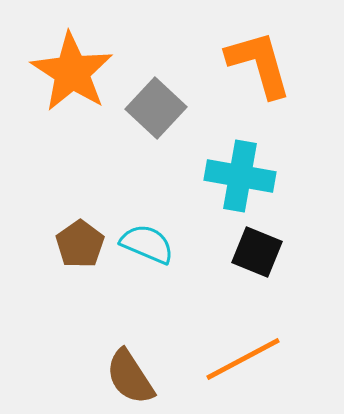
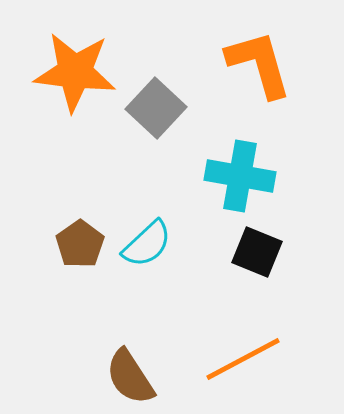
orange star: moved 3 px right; rotated 26 degrees counterclockwise
cyan semicircle: rotated 114 degrees clockwise
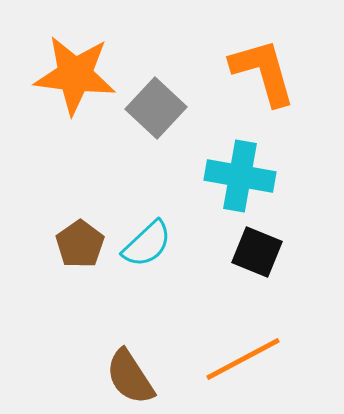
orange L-shape: moved 4 px right, 8 px down
orange star: moved 3 px down
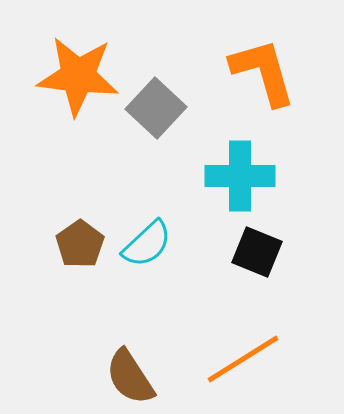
orange star: moved 3 px right, 1 px down
cyan cross: rotated 10 degrees counterclockwise
orange line: rotated 4 degrees counterclockwise
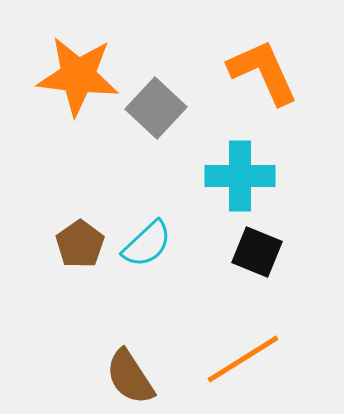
orange L-shape: rotated 8 degrees counterclockwise
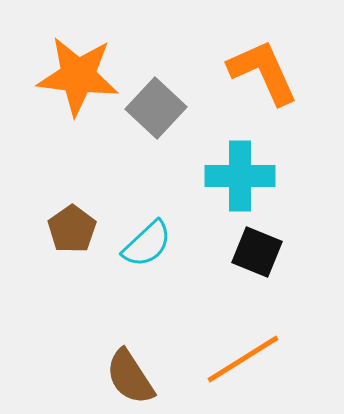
brown pentagon: moved 8 px left, 15 px up
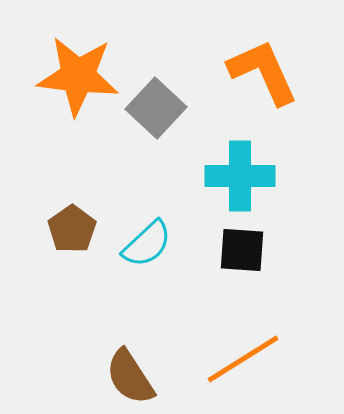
black square: moved 15 px left, 2 px up; rotated 18 degrees counterclockwise
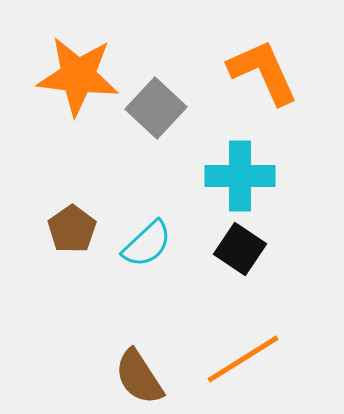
black square: moved 2 px left, 1 px up; rotated 30 degrees clockwise
brown semicircle: moved 9 px right
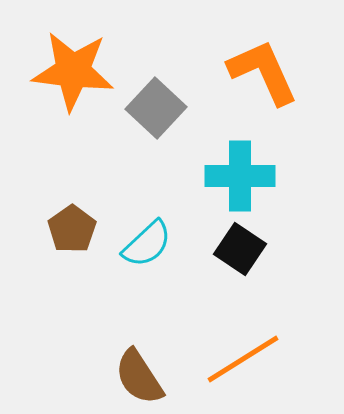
orange star: moved 5 px left, 5 px up
